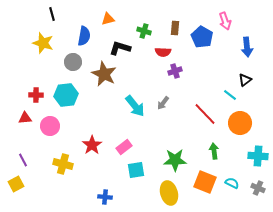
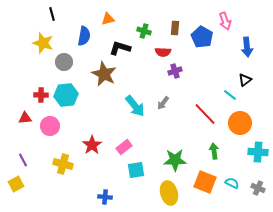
gray circle: moved 9 px left
red cross: moved 5 px right
cyan cross: moved 4 px up
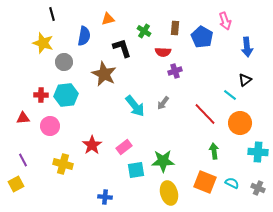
green cross: rotated 16 degrees clockwise
black L-shape: moved 2 px right; rotated 55 degrees clockwise
red triangle: moved 2 px left
green star: moved 12 px left, 1 px down
